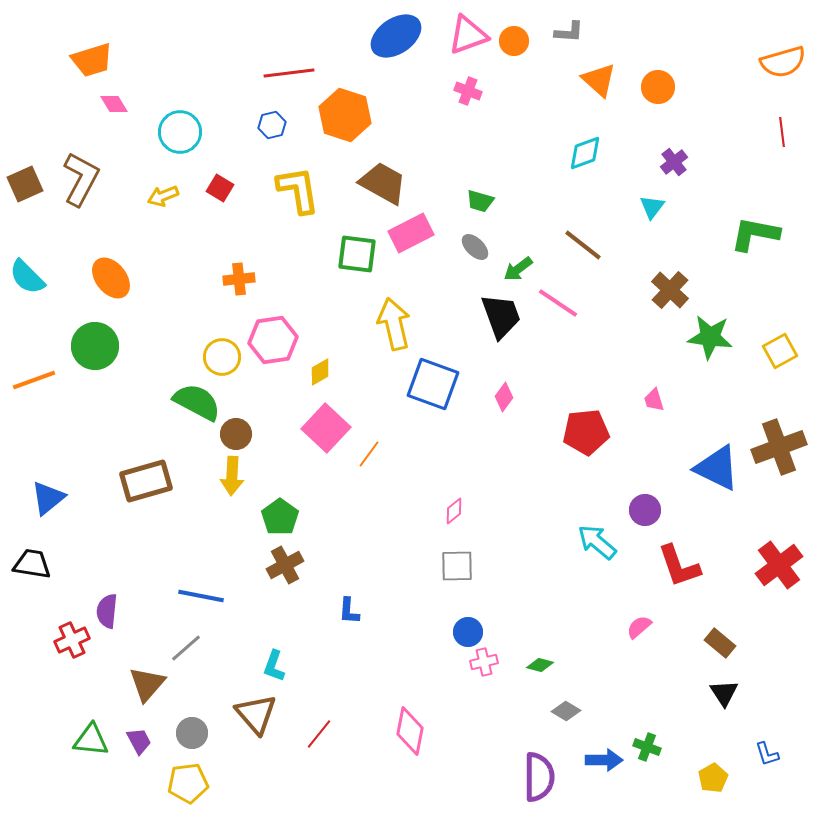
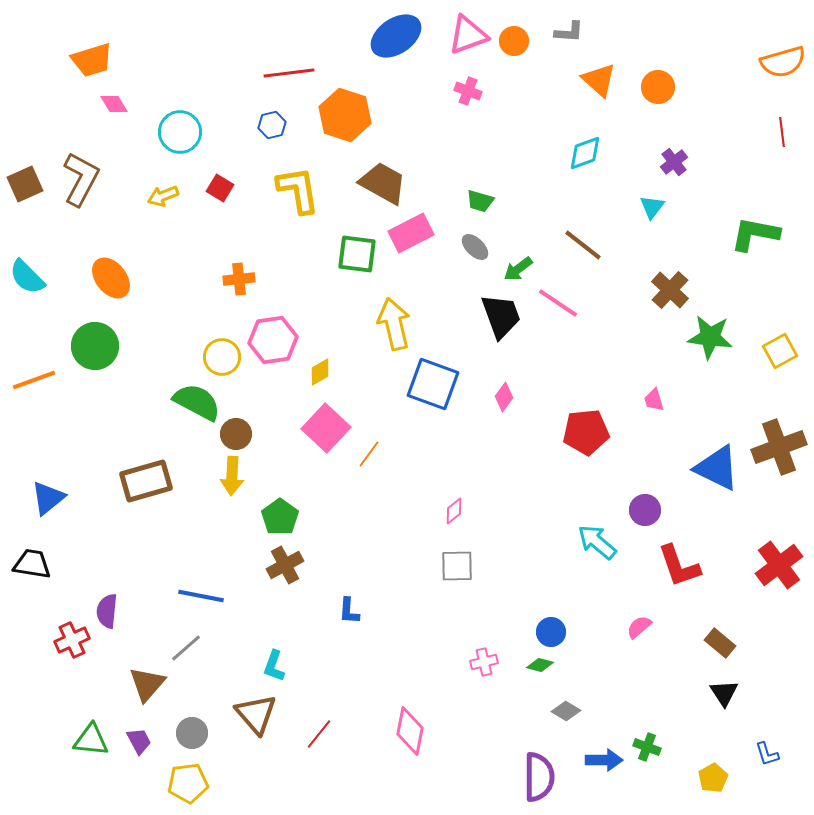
blue circle at (468, 632): moved 83 px right
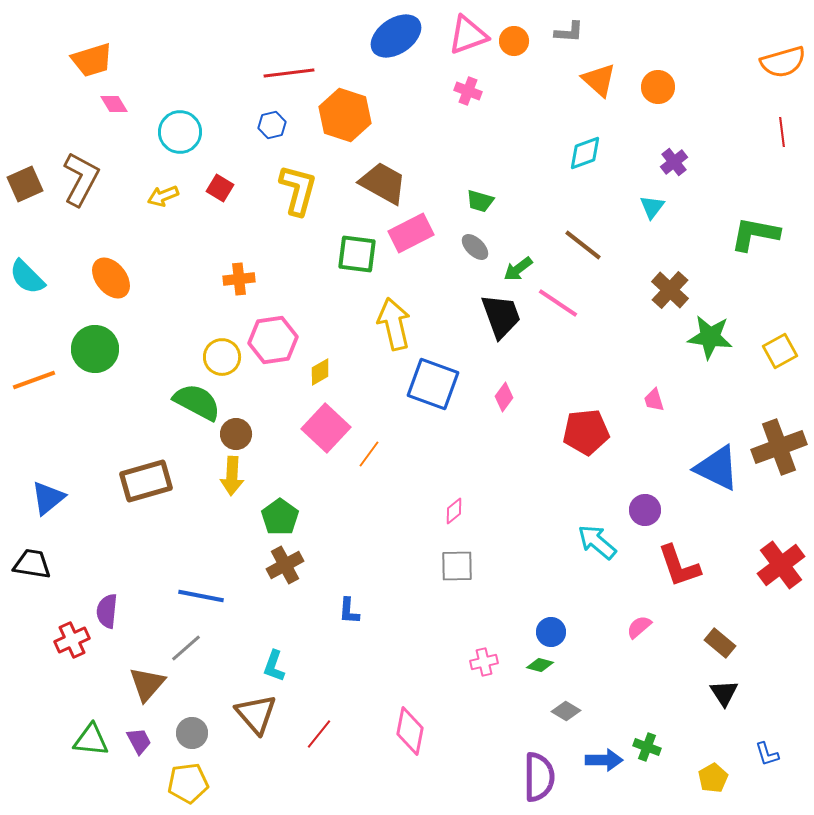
yellow L-shape at (298, 190): rotated 24 degrees clockwise
green circle at (95, 346): moved 3 px down
red cross at (779, 565): moved 2 px right
